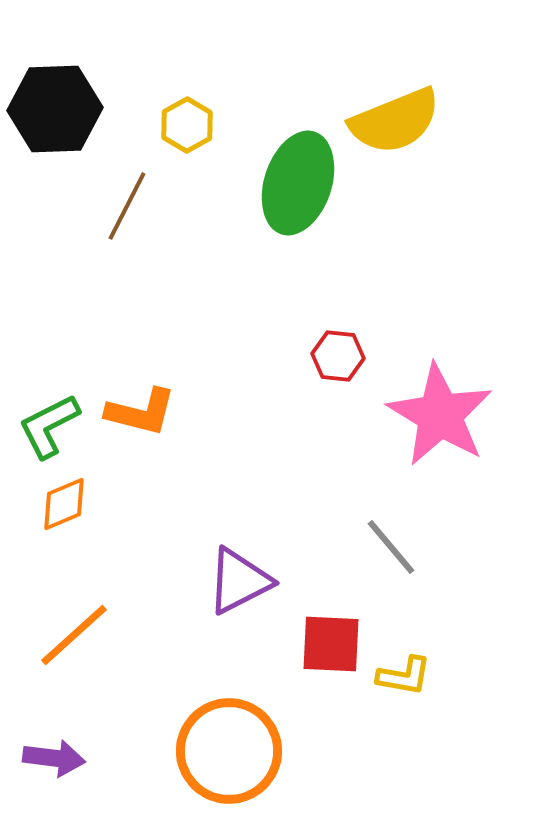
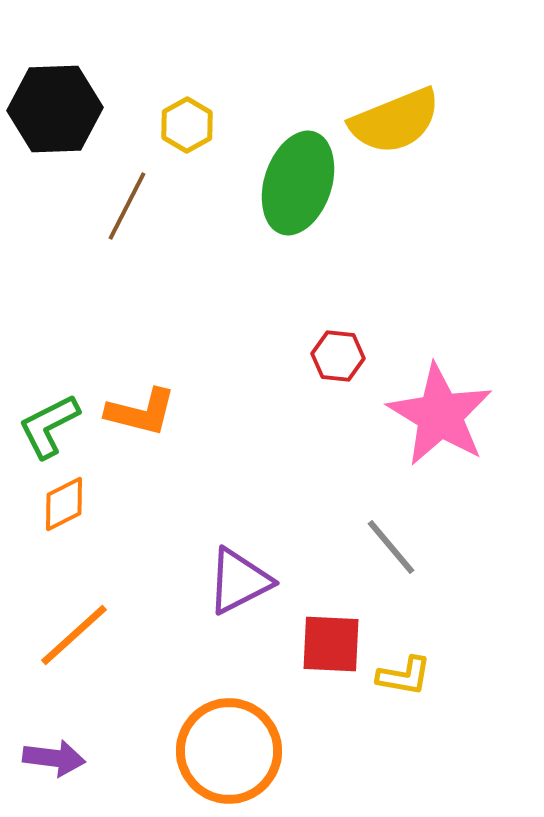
orange diamond: rotated 4 degrees counterclockwise
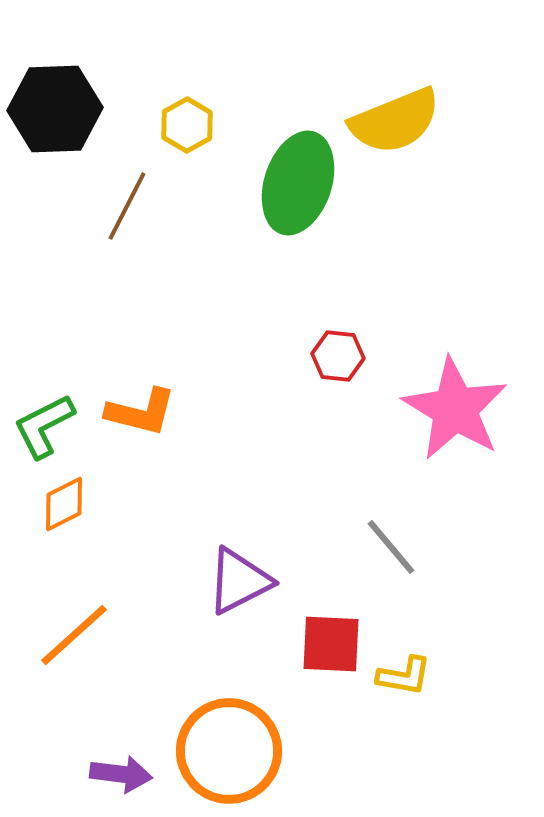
pink star: moved 15 px right, 6 px up
green L-shape: moved 5 px left
purple arrow: moved 67 px right, 16 px down
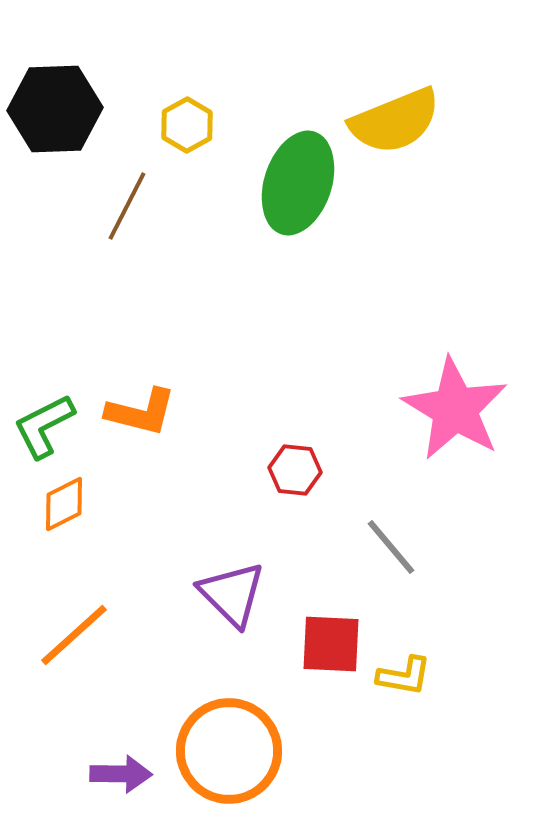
red hexagon: moved 43 px left, 114 px down
purple triangle: moved 7 px left, 13 px down; rotated 48 degrees counterclockwise
purple arrow: rotated 6 degrees counterclockwise
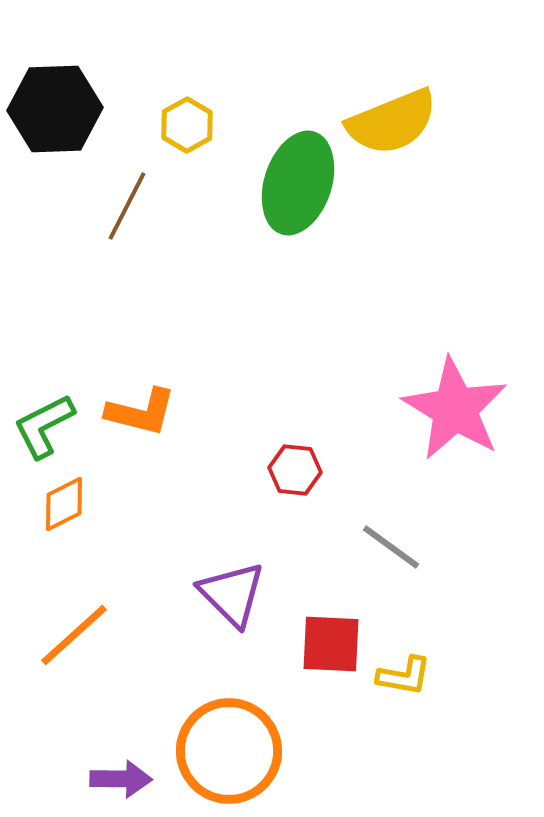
yellow semicircle: moved 3 px left, 1 px down
gray line: rotated 14 degrees counterclockwise
purple arrow: moved 5 px down
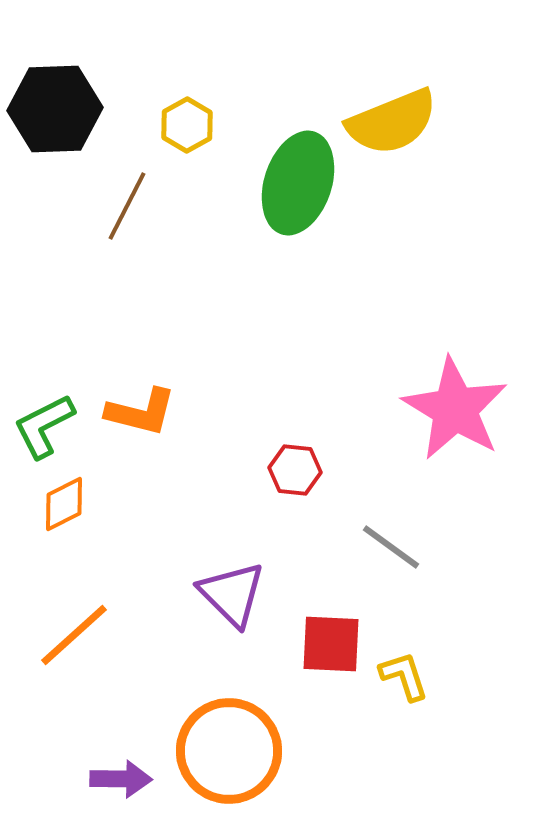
yellow L-shape: rotated 118 degrees counterclockwise
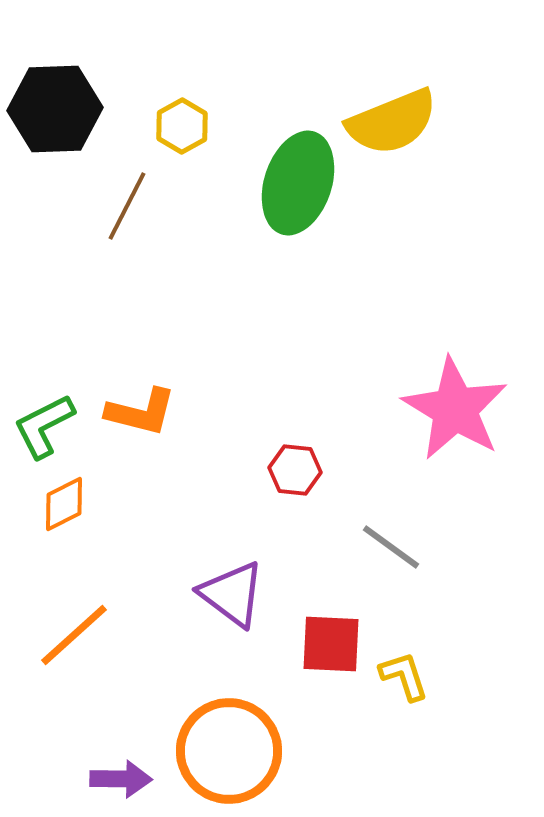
yellow hexagon: moved 5 px left, 1 px down
purple triangle: rotated 8 degrees counterclockwise
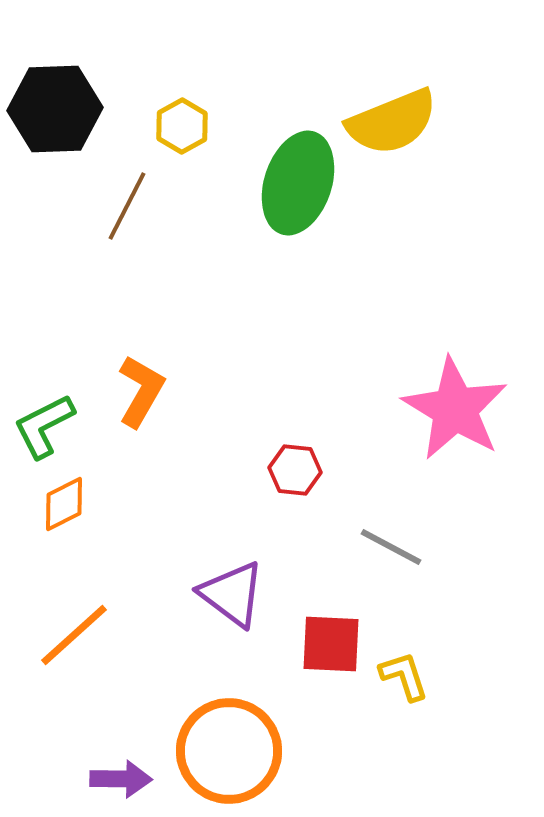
orange L-shape: moved 21 px up; rotated 74 degrees counterclockwise
gray line: rotated 8 degrees counterclockwise
